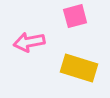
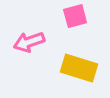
pink arrow: rotated 8 degrees counterclockwise
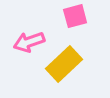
yellow rectangle: moved 15 px left, 4 px up; rotated 60 degrees counterclockwise
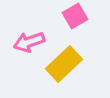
pink square: rotated 15 degrees counterclockwise
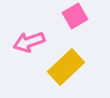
yellow rectangle: moved 2 px right, 3 px down
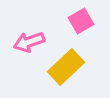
pink square: moved 6 px right, 5 px down
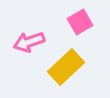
pink square: moved 1 px left, 1 px down
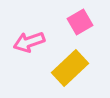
yellow rectangle: moved 4 px right, 1 px down
